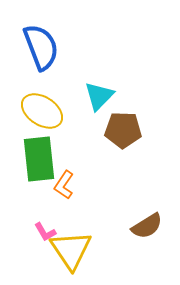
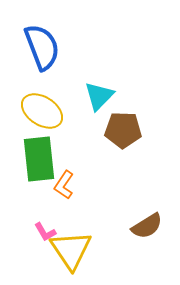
blue semicircle: moved 1 px right
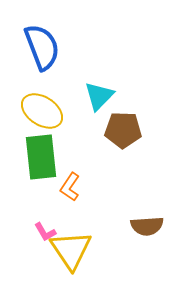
green rectangle: moved 2 px right, 2 px up
orange L-shape: moved 6 px right, 2 px down
brown semicircle: rotated 28 degrees clockwise
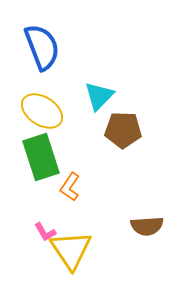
green rectangle: rotated 12 degrees counterclockwise
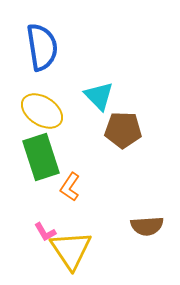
blue semicircle: rotated 12 degrees clockwise
cyan triangle: rotated 28 degrees counterclockwise
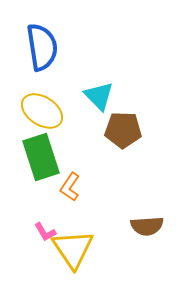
yellow triangle: moved 2 px right, 1 px up
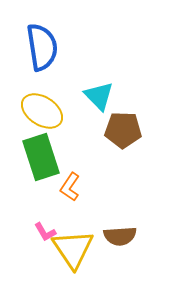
brown semicircle: moved 27 px left, 10 px down
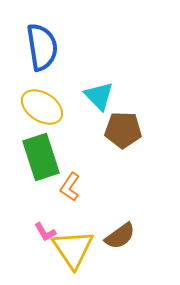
yellow ellipse: moved 4 px up
brown semicircle: rotated 32 degrees counterclockwise
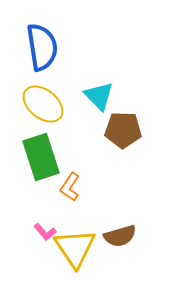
yellow ellipse: moved 1 px right, 3 px up; rotated 6 degrees clockwise
pink L-shape: rotated 10 degrees counterclockwise
brown semicircle: rotated 20 degrees clockwise
yellow triangle: moved 2 px right, 1 px up
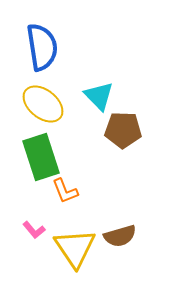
orange L-shape: moved 5 px left, 4 px down; rotated 56 degrees counterclockwise
pink L-shape: moved 11 px left, 2 px up
